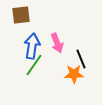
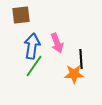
black line: rotated 18 degrees clockwise
green line: moved 1 px down
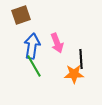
brown square: rotated 12 degrees counterclockwise
green line: rotated 65 degrees counterclockwise
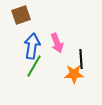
green line: rotated 60 degrees clockwise
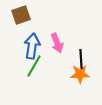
orange star: moved 6 px right
